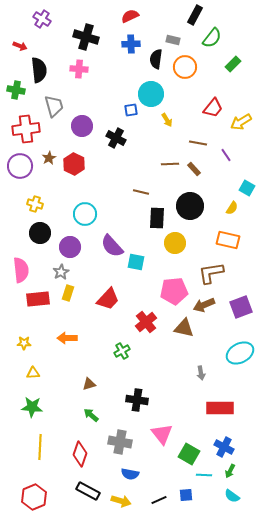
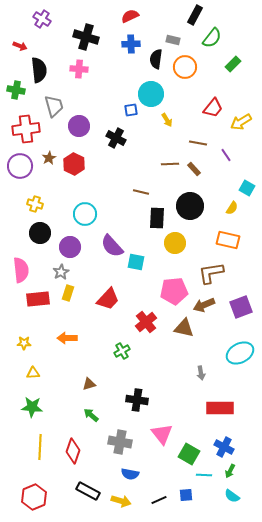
purple circle at (82, 126): moved 3 px left
red diamond at (80, 454): moved 7 px left, 3 px up
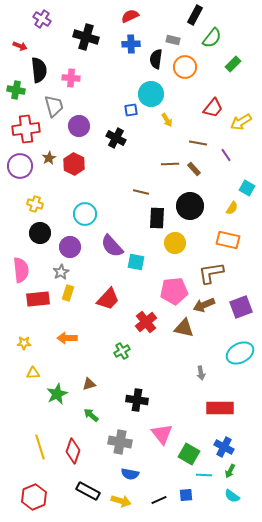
pink cross at (79, 69): moved 8 px left, 9 px down
green star at (32, 407): moved 25 px right, 13 px up; rotated 30 degrees counterclockwise
yellow line at (40, 447): rotated 20 degrees counterclockwise
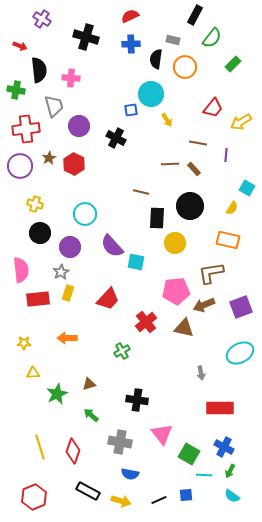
purple line at (226, 155): rotated 40 degrees clockwise
pink pentagon at (174, 291): moved 2 px right
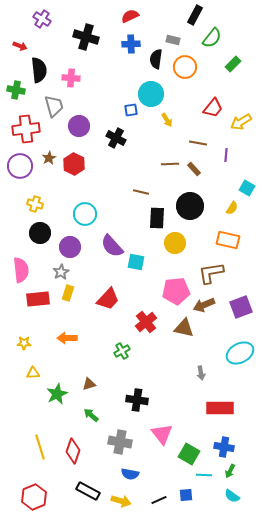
blue cross at (224, 447): rotated 18 degrees counterclockwise
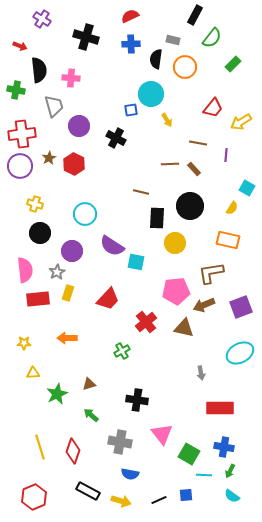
red cross at (26, 129): moved 4 px left, 5 px down
purple semicircle at (112, 246): rotated 15 degrees counterclockwise
purple circle at (70, 247): moved 2 px right, 4 px down
pink semicircle at (21, 270): moved 4 px right
gray star at (61, 272): moved 4 px left
